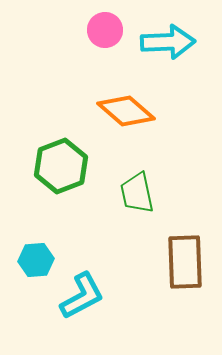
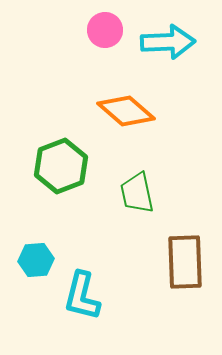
cyan L-shape: rotated 132 degrees clockwise
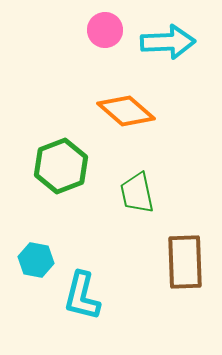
cyan hexagon: rotated 16 degrees clockwise
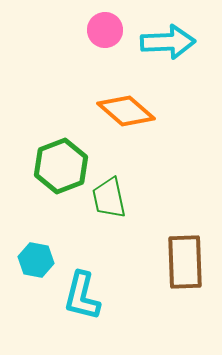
green trapezoid: moved 28 px left, 5 px down
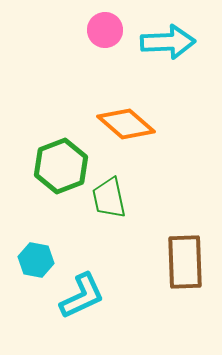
orange diamond: moved 13 px down
cyan L-shape: rotated 129 degrees counterclockwise
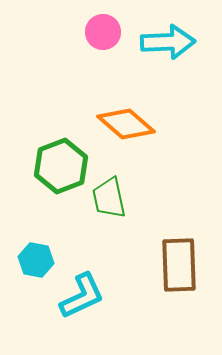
pink circle: moved 2 px left, 2 px down
brown rectangle: moved 6 px left, 3 px down
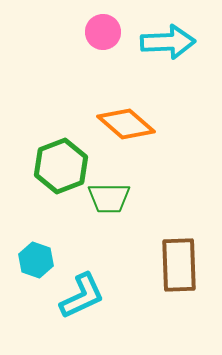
green trapezoid: rotated 78 degrees counterclockwise
cyan hexagon: rotated 8 degrees clockwise
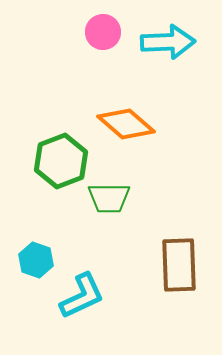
green hexagon: moved 5 px up
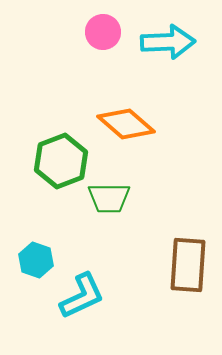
brown rectangle: moved 9 px right; rotated 6 degrees clockwise
